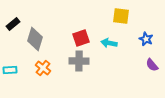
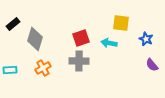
yellow square: moved 7 px down
orange cross: rotated 21 degrees clockwise
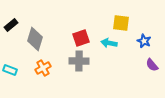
black rectangle: moved 2 px left, 1 px down
blue star: moved 2 px left, 2 px down
cyan rectangle: rotated 24 degrees clockwise
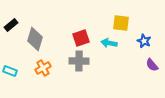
cyan rectangle: moved 1 px down
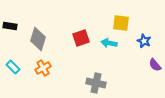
black rectangle: moved 1 px left, 1 px down; rotated 48 degrees clockwise
gray diamond: moved 3 px right
gray cross: moved 17 px right, 22 px down; rotated 12 degrees clockwise
purple semicircle: moved 3 px right
cyan rectangle: moved 3 px right, 4 px up; rotated 24 degrees clockwise
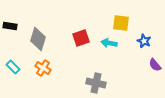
orange cross: rotated 28 degrees counterclockwise
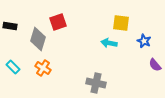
red square: moved 23 px left, 16 px up
